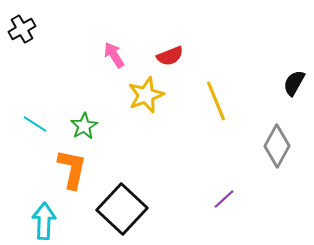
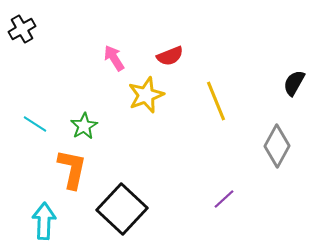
pink arrow: moved 3 px down
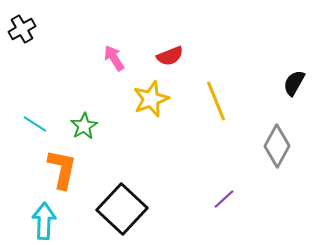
yellow star: moved 5 px right, 4 px down
orange L-shape: moved 10 px left
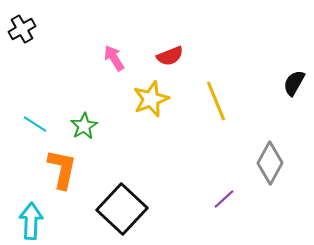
gray diamond: moved 7 px left, 17 px down
cyan arrow: moved 13 px left
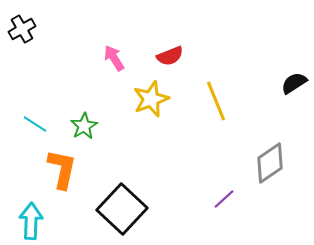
black semicircle: rotated 28 degrees clockwise
gray diamond: rotated 27 degrees clockwise
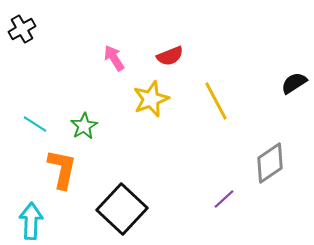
yellow line: rotated 6 degrees counterclockwise
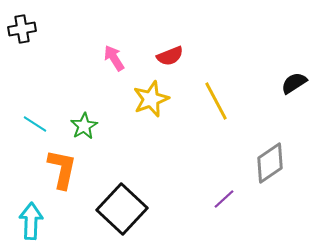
black cross: rotated 20 degrees clockwise
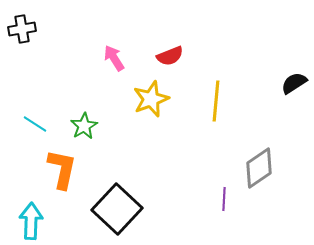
yellow line: rotated 33 degrees clockwise
gray diamond: moved 11 px left, 5 px down
purple line: rotated 45 degrees counterclockwise
black square: moved 5 px left
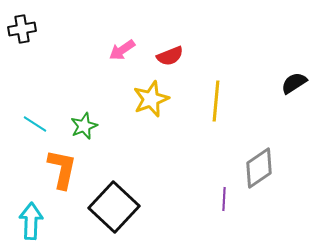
pink arrow: moved 8 px right, 8 px up; rotated 92 degrees counterclockwise
green star: rotated 8 degrees clockwise
black square: moved 3 px left, 2 px up
